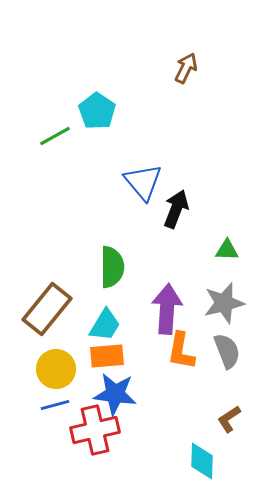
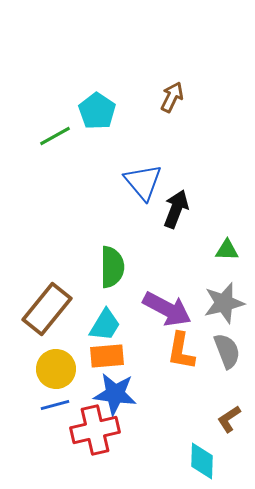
brown arrow: moved 14 px left, 29 px down
purple arrow: rotated 114 degrees clockwise
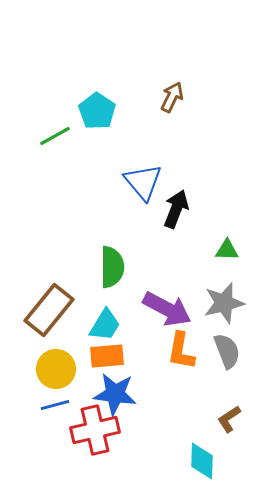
brown rectangle: moved 2 px right, 1 px down
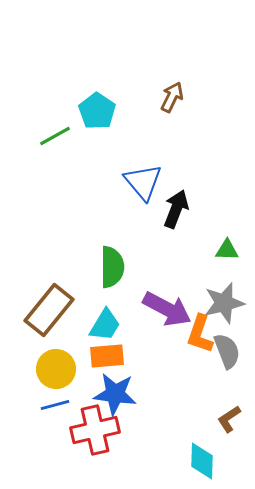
orange L-shape: moved 19 px right, 17 px up; rotated 9 degrees clockwise
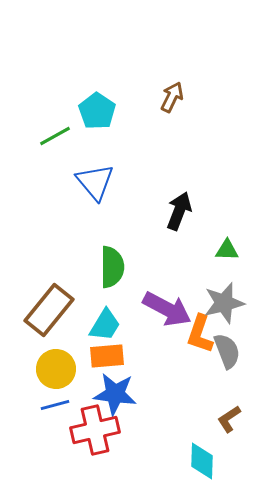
blue triangle: moved 48 px left
black arrow: moved 3 px right, 2 px down
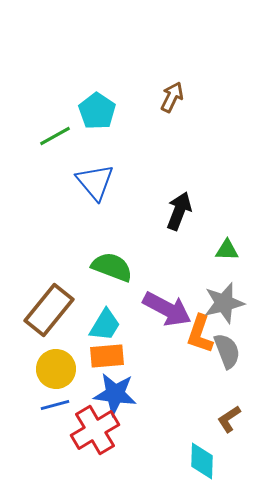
green semicircle: rotated 69 degrees counterclockwise
red cross: rotated 18 degrees counterclockwise
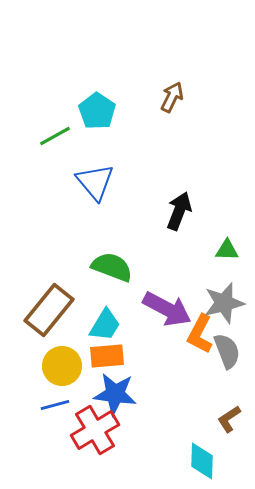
orange L-shape: rotated 9 degrees clockwise
yellow circle: moved 6 px right, 3 px up
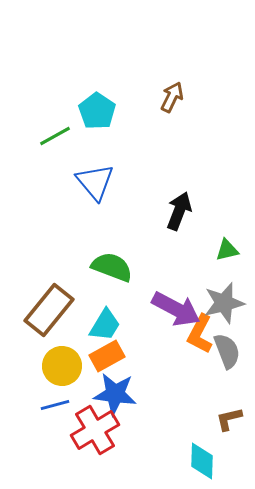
green triangle: rotated 15 degrees counterclockwise
purple arrow: moved 9 px right
orange rectangle: rotated 24 degrees counterclockwise
brown L-shape: rotated 20 degrees clockwise
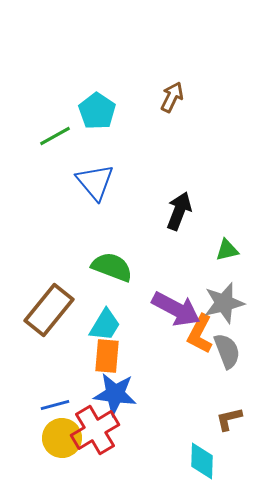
orange rectangle: rotated 56 degrees counterclockwise
yellow circle: moved 72 px down
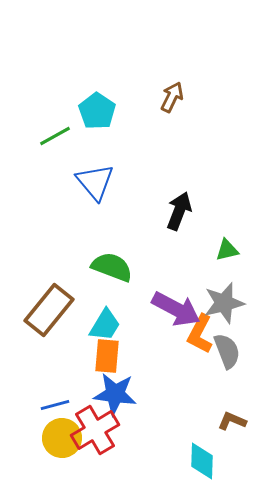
brown L-shape: moved 3 px right, 2 px down; rotated 36 degrees clockwise
